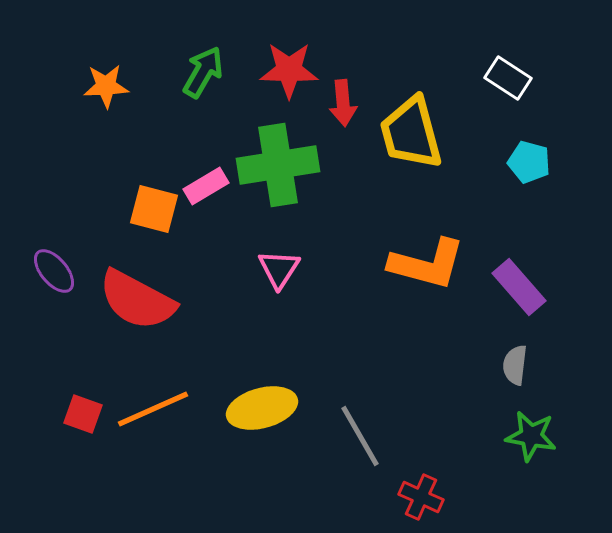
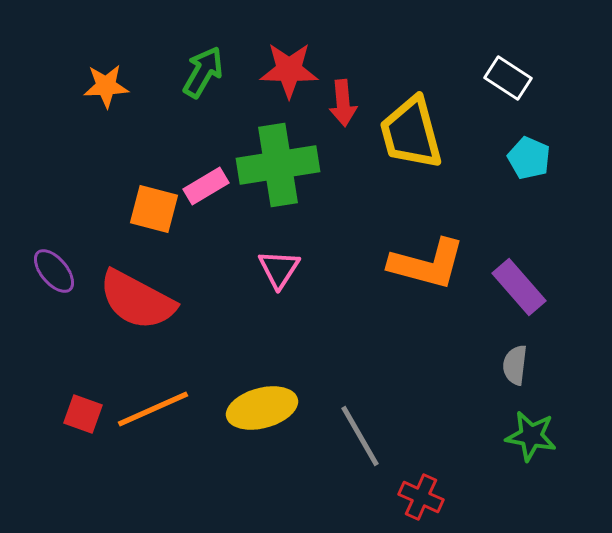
cyan pentagon: moved 4 px up; rotated 9 degrees clockwise
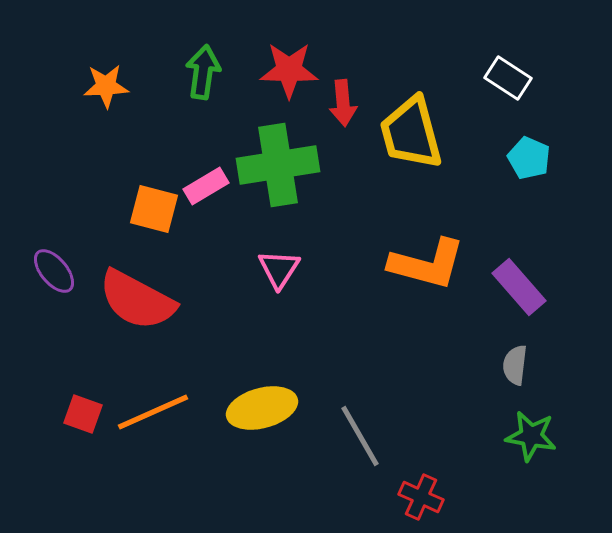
green arrow: rotated 22 degrees counterclockwise
orange line: moved 3 px down
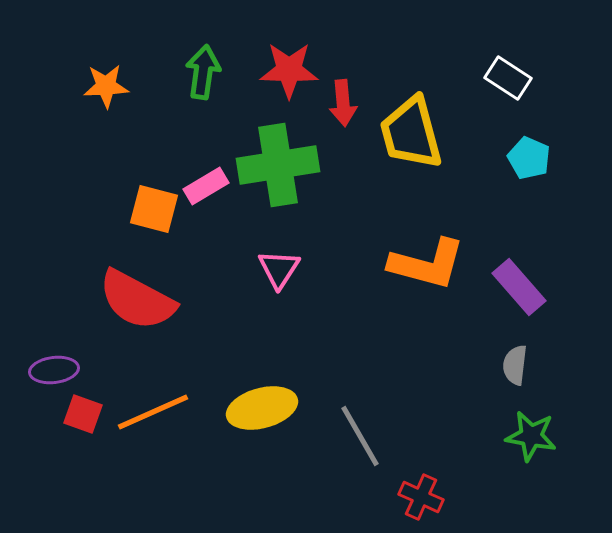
purple ellipse: moved 99 px down; rotated 57 degrees counterclockwise
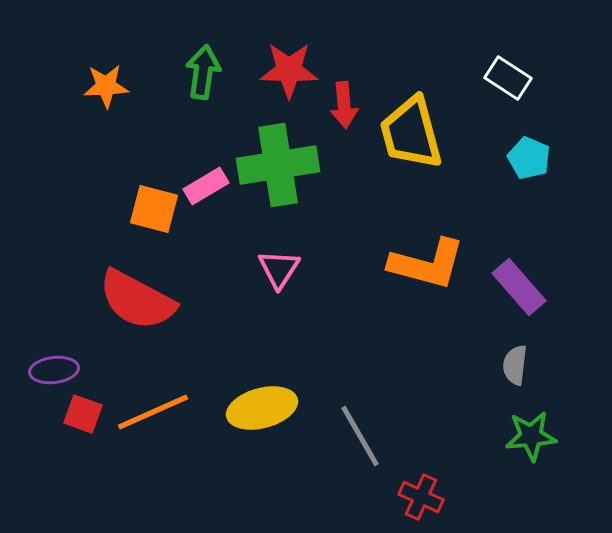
red arrow: moved 1 px right, 2 px down
green star: rotated 15 degrees counterclockwise
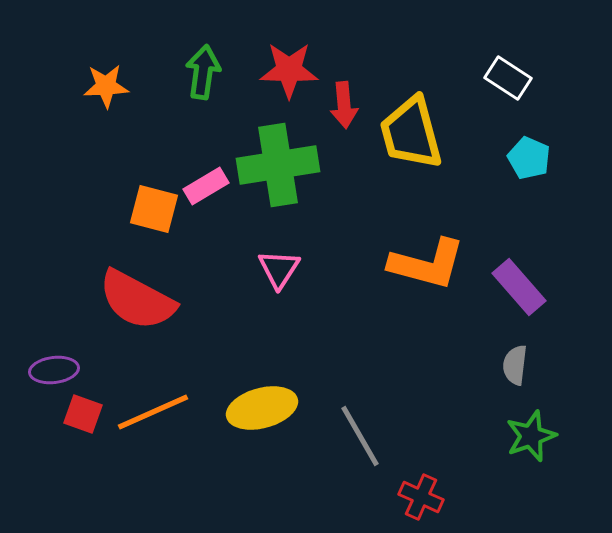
green star: rotated 15 degrees counterclockwise
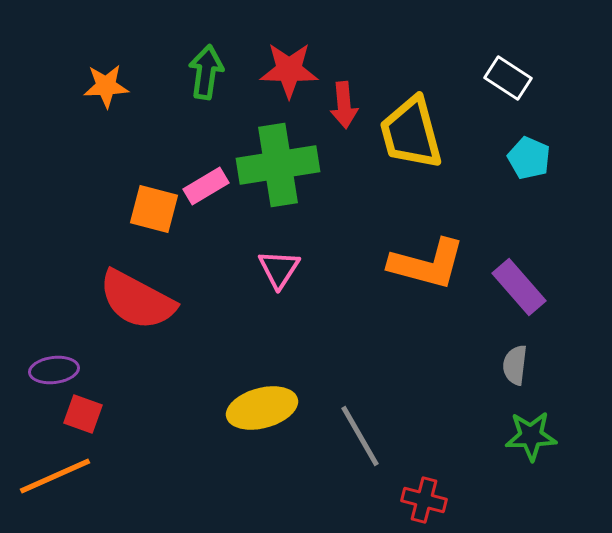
green arrow: moved 3 px right
orange line: moved 98 px left, 64 px down
green star: rotated 18 degrees clockwise
red cross: moved 3 px right, 3 px down; rotated 9 degrees counterclockwise
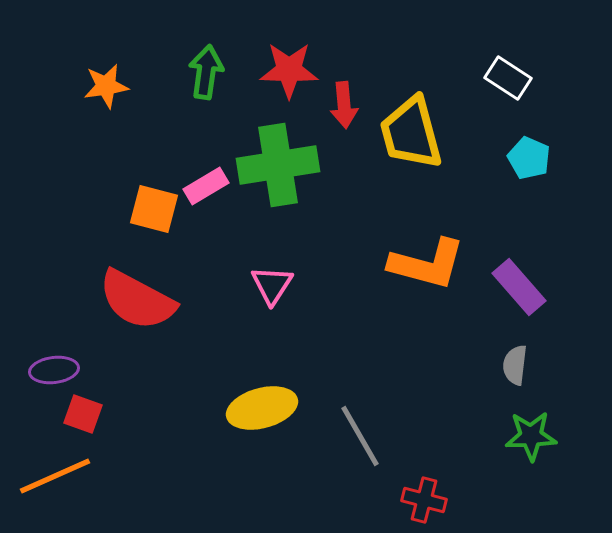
orange star: rotated 6 degrees counterclockwise
pink triangle: moved 7 px left, 16 px down
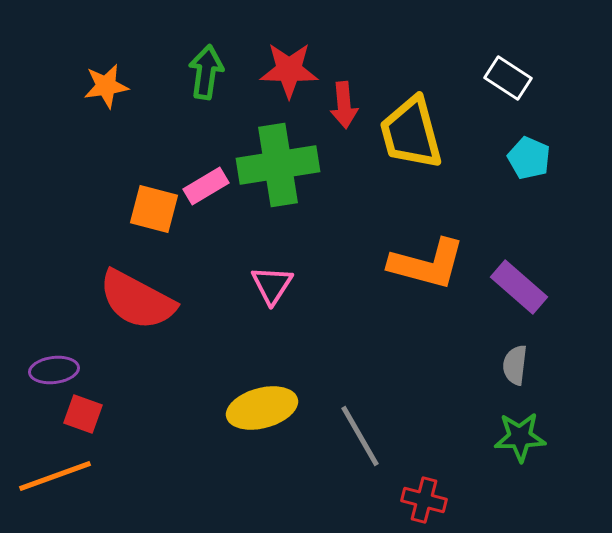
purple rectangle: rotated 8 degrees counterclockwise
green star: moved 11 px left, 1 px down
orange line: rotated 4 degrees clockwise
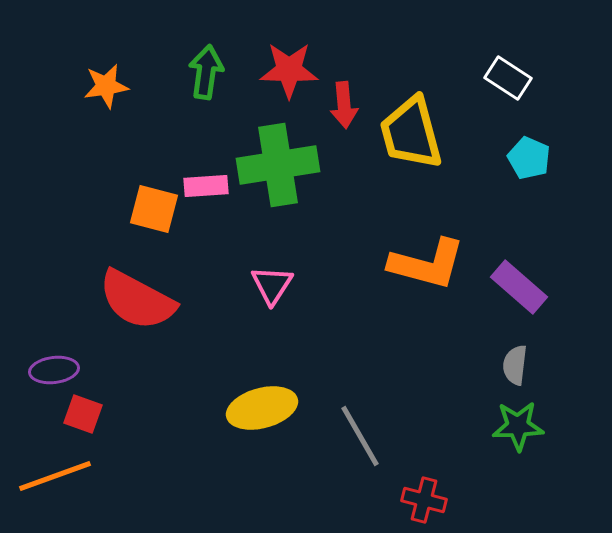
pink rectangle: rotated 27 degrees clockwise
green star: moved 2 px left, 11 px up
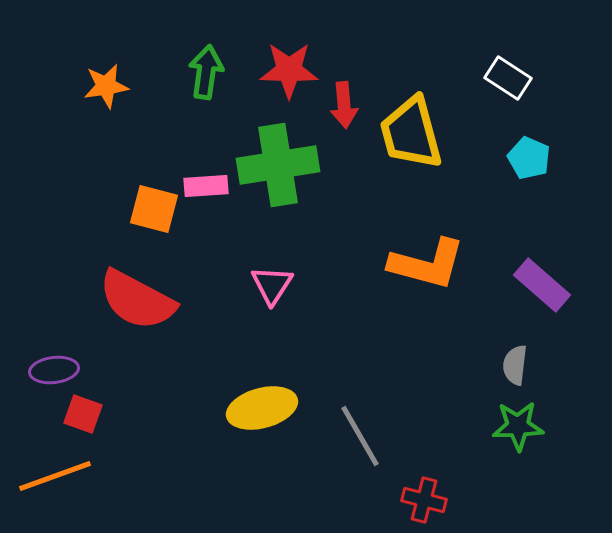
purple rectangle: moved 23 px right, 2 px up
